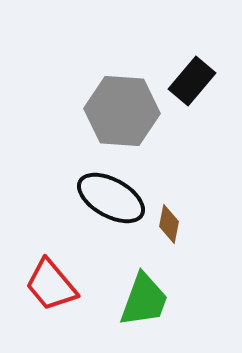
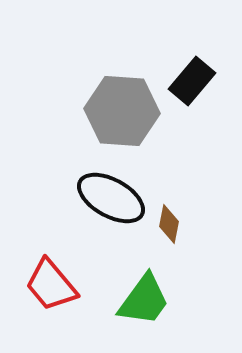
green trapezoid: rotated 16 degrees clockwise
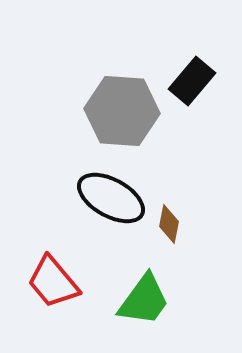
red trapezoid: moved 2 px right, 3 px up
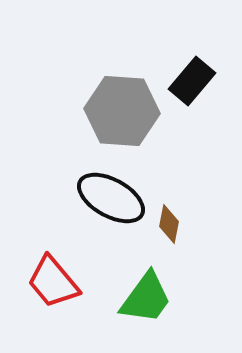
green trapezoid: moved 2 px right, 2 px up
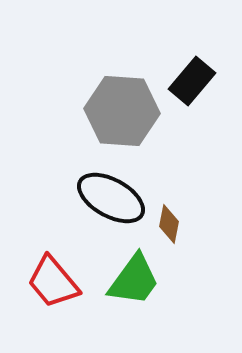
green trapezoid: moved 12 px left, 18 px up
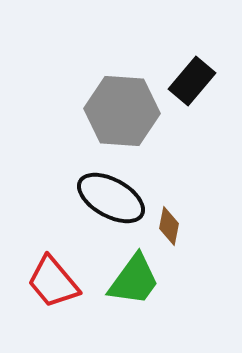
brown diamond: moved 2 px down
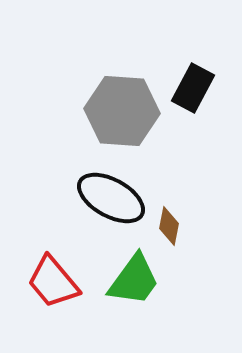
black rectangle: moved 1 px right, 7 px down; rotated 12 degrees counterclockwise
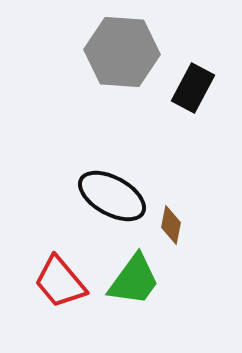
gray hexagon: moved 59 px up
black ellipse: moved 1 px right, 2 px up
brown diamond: moved 2 px right, 1 px up
red trapezoid: moved 7 px right
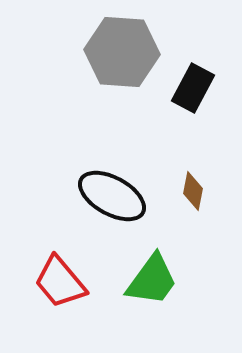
brown diamond: moved 22 px right, 34 px up
green trapezoid: moved 18 px right
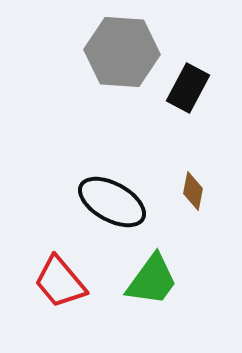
black rectangle: moved 5 px left
black ellipse: moved 6 px down
